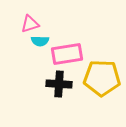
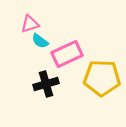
cyan semicircle: rotated 36 degrees clockwise
pink rectangle: rotated 16 degrees counterclockwise
black cross: moved 13 px left; rotated 20 degrees counterclockwise
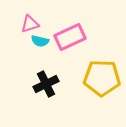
cyan semicircle: rotated 24 degrees counterclockwise
pink rectangle: moved 3 px right, 17 px up
black cross: rotated 10 degrees counterclockwise
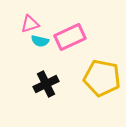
yellow pentagon: rotated 9 degrees clockwise
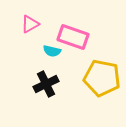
pink triangle: rotated 12 degrees counterclockwise
pink rectangle: moved 3 px right; rotated 44 degrees clockwise
cyan semicircle: moved 12 px right, 10 px down
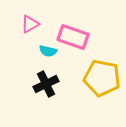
cyan semicircle: moved 4 px left
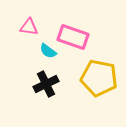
pink triangle: moved 1 px left, 3 px down; rotated 36 degrees clockwise
cyan semicircle: rotated 24 degrees clockwise
yellow pentagon: moved 3 px left
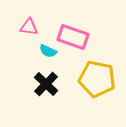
cyan semicircle: rotated 12 degrees counterclockwise
yellow pentagon: moved 2 px left, 1 px down
black cross: rotated 20 degrees counterclockwise
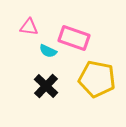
pink rectangle: moved 1 px right, 1 px down
black cross: moved 2 px down
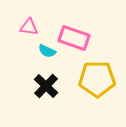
cyan semicircle: moved 1 px left
yellow pentagon: rotated 12 degrees counterclockwise
